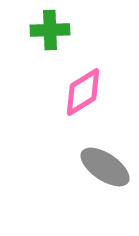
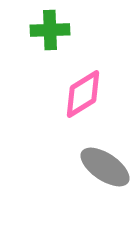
pink diamond: moved 2 px down
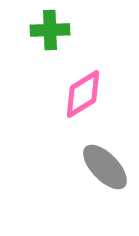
gray ellipse: rotated 12 degrees clockwise
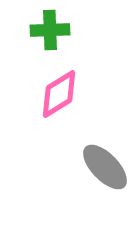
pink diamond: moved 24 px left
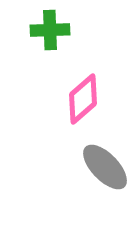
pink diamond: moved 24 px right, 5 px down; rotated 9 degrees counterclockwise
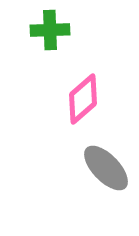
gray ellipse: moved 1 px right, 1 px down
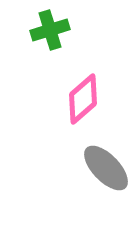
green cross: rotated 15 degrees counterclockwise
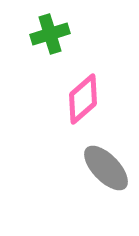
green cross: moved 4 px down
